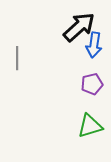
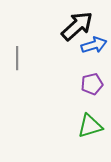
black arrow: moved 2 px left, 1 px up
blue arrow: rotated 115 degrees counterclockwise
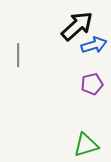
gray line: moved 1 px right, 3 px up
green triangle: moved 4 px left, 19 px down
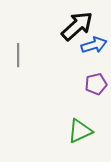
purple pentagon: moved 4 px right
green triangle: moved 6 px left, 14 px up; rotated 8 degrees counterclockwise
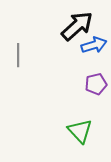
green triangle: rotated 48 degrees counterclockwise
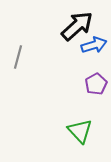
gray line: moved 2 px down; rotated 15 degrees clockwise
purple pentagon: rotated 15 degrees counterclockwise
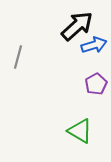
green triangle: rotated 16 degrees counterclockwise
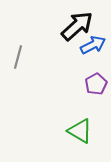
blue arrow: moved 1 px left; rotated 10 degrees counterclockwise
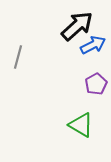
green triangle: moved 1 px right, 6 px up
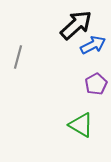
black arrow: moved 1 px left, 1 px up
